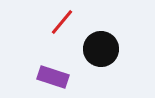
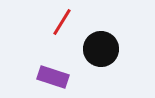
red line: rotated 8 degrees counterclockwise
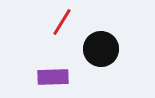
purple rectangle: rotated 20 degrees counterclockwise
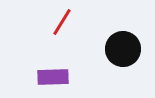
black circle: moved 22 px right
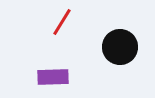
black circle: moved 3 px left, 2 px up
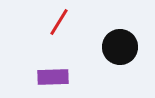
red line: moved 3 px left
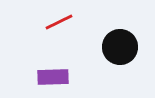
red line: rotated 32 degrees clockwise
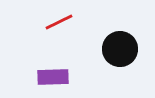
black circle: moved 2 px down
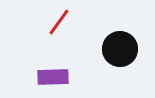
red line: rotated 28 degrees counterclockwise
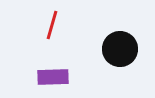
red line: moved 7 px left, 3 px down; rotated 20 degrees counterclockwise
